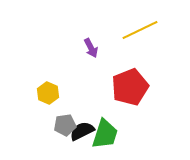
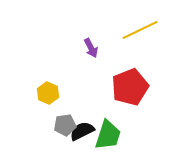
green trapezoid: moved 3 px right, 1 px down
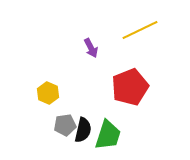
black semicircle: moved 1 px right, 1 px up; rotated 130 degrees clockwise
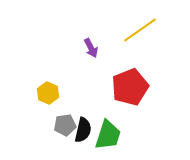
yellow line: rotated 9 degrees counterclockwise
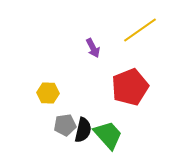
purple arrow: moved 2 px right
yellow hexagon: rotated 20 degrees counterclockwise
green trapezoid: rotated 60 degrees counterclockwise
